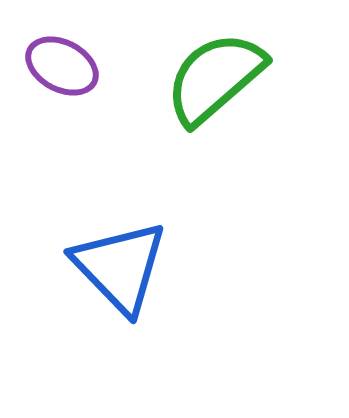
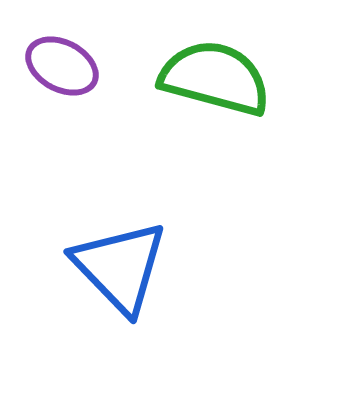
green semicircle: rotated 56 degrees clockwise
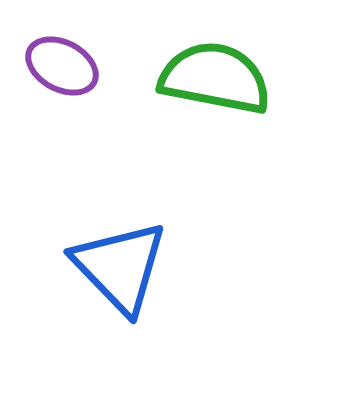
green semicircle: rotated 4 degrees counterclockwise
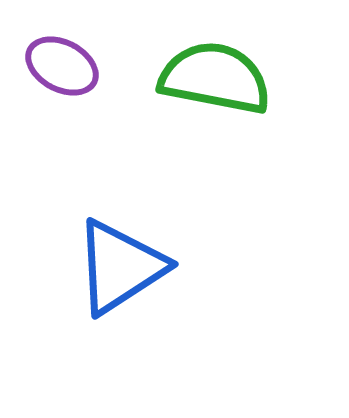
blue triangle: rotated 41 degrees clockwise
